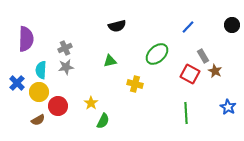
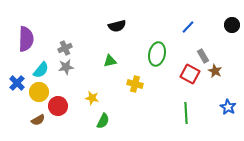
green ellipse: rotated 35 degrees counterclockwise
cyan semicircle: rotated 144 degrees counterclockwise
yellow star: moved 1 px right, 5 px up; rotated 24 degrees counterclockwise
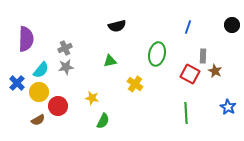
blue line: rotated 24 degrees counterclockwise
gray rectangle: rotated 32 degrees clockwise
yellow cross: rotated 21 degrees clockwise
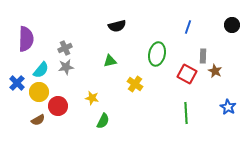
red square: moved 3 px left
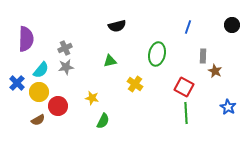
red square: moved 3 px left, 13 px down
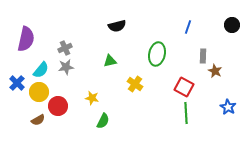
purple semicircle: rotated 10 degrees clockwise
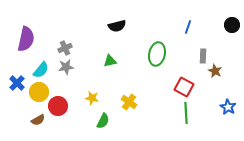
yellow cross: moved 6 px left, 18 px down
